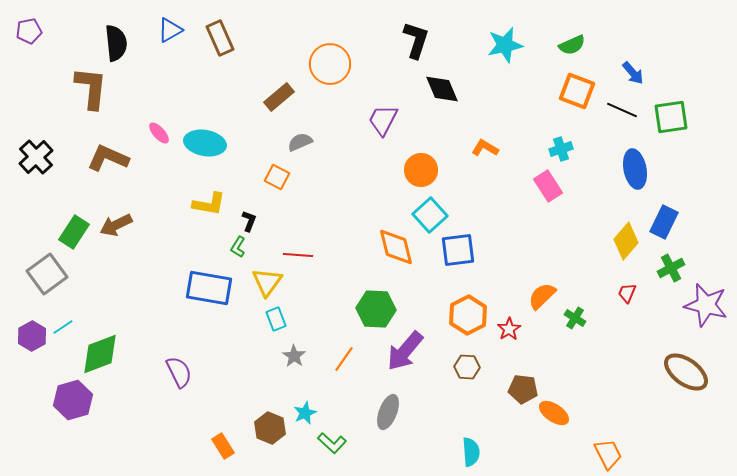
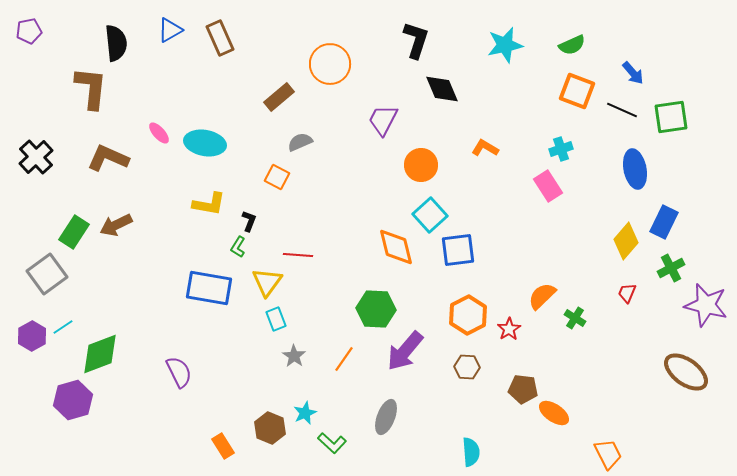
orange circle at (421, 170): moved 5 px up
gray ellipse at (388, 412): moved 2 px left, 5 px down
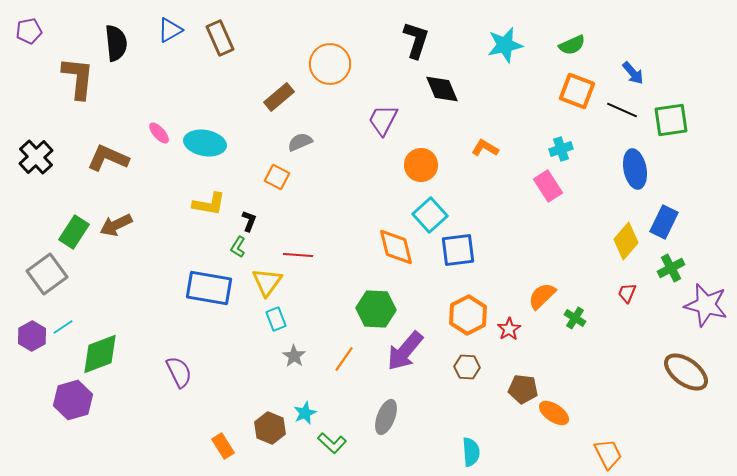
brown L-shape at (91, 88): moved 13 px left, 10 px up
green square at (671, 117): moved 3 px down
